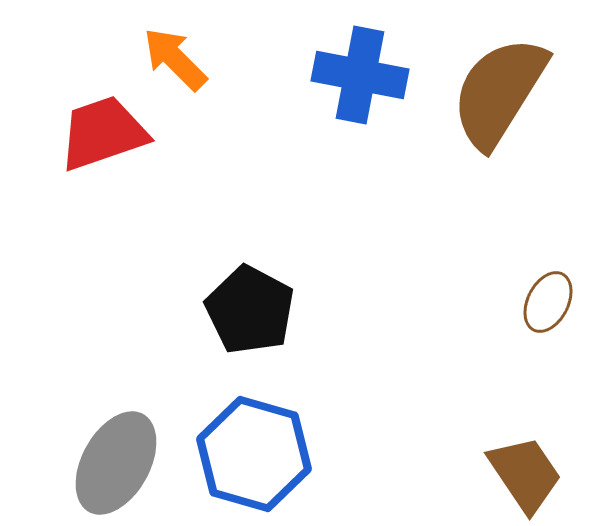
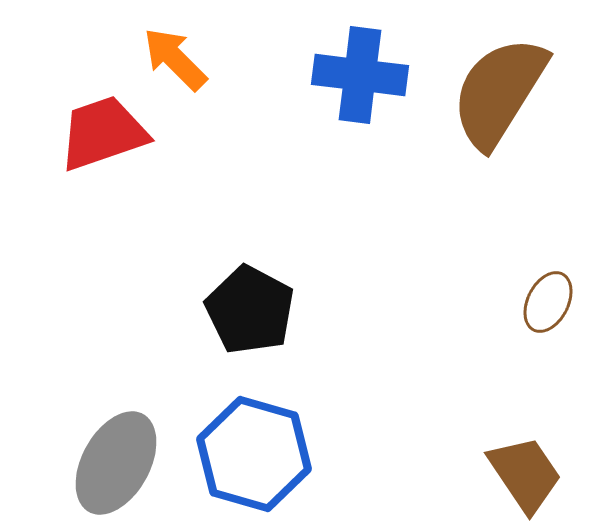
blue cross: rotated 4 degrees counterclockwise
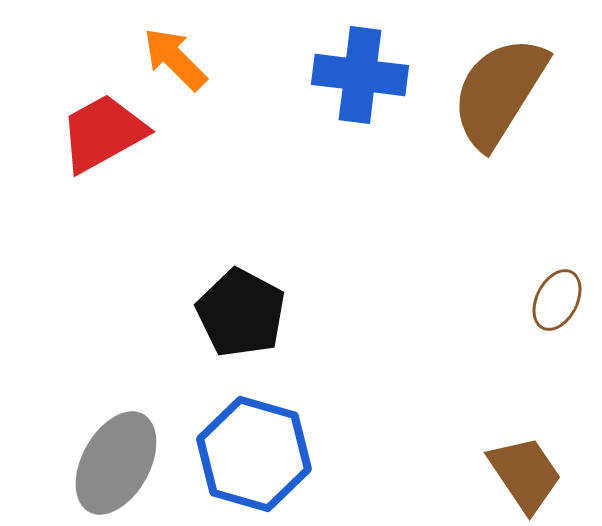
red trapezoid: rotated 10 degrees counterclockwise
brown ellipse: moved 9 px right, 2 px up
black pentagon: moved 9 px left, 3 px down
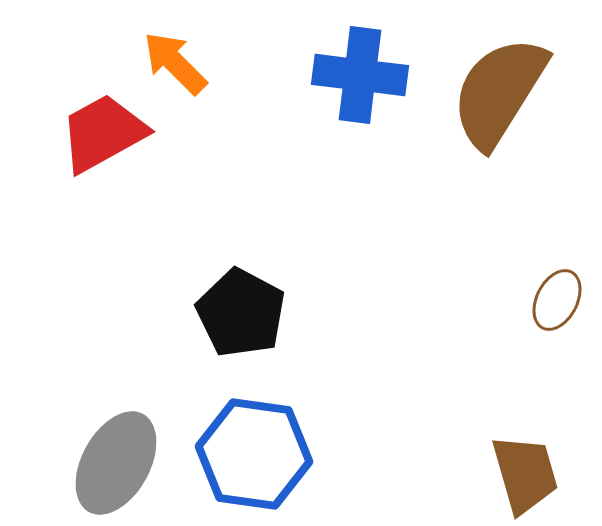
orange arrow: moved 4 px down
blue hexagon: rotated 8 degrees counterclockwise
brown trapezoid: rotated 18 degrees clockwise
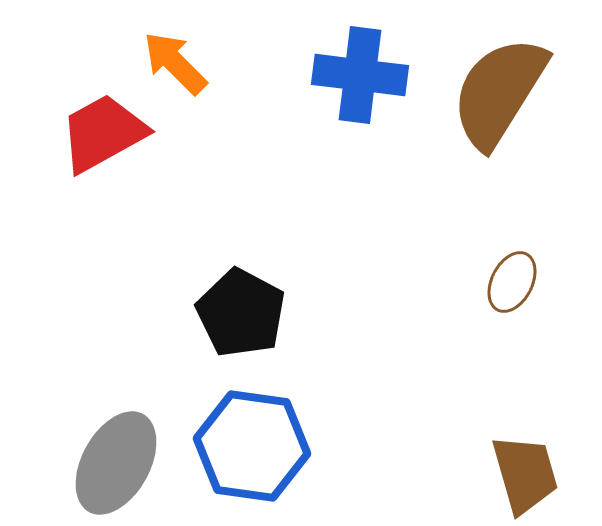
brown ellipse: moved 45 px left, 18 px up
blue hexagon: moved 2 px left, 8 px up
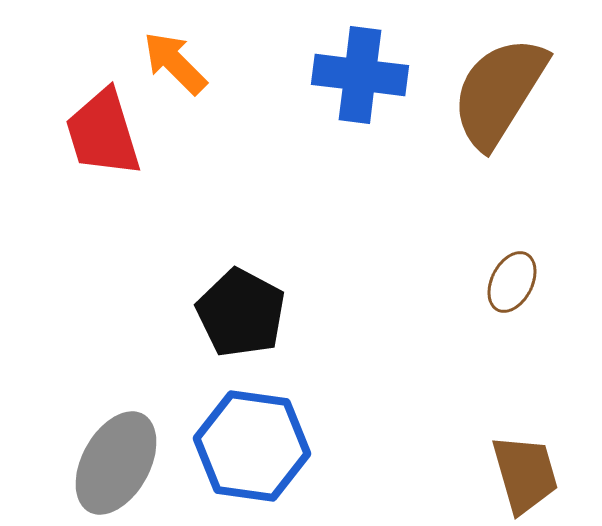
red trapezoid: rotated 78 degrees counterclockwise
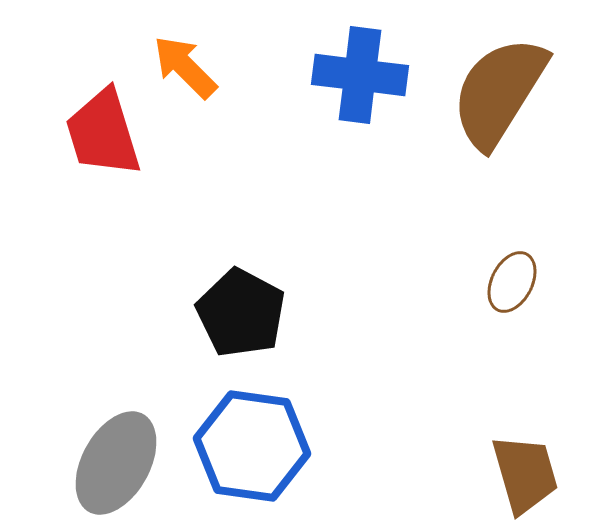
orange arrow: moved 10 px right, 4 px down
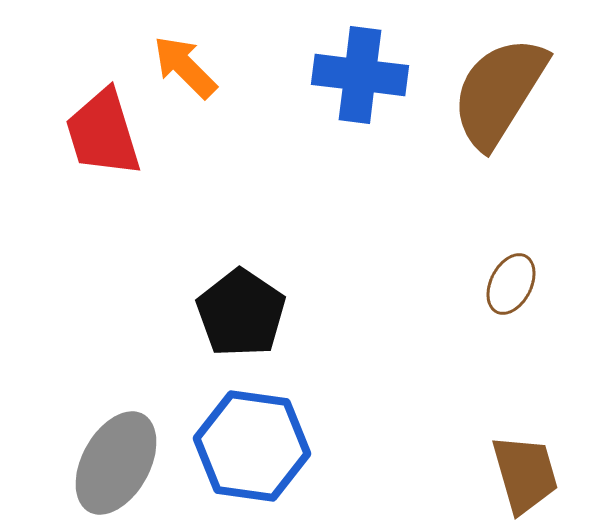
brown ellipse: moved 1 px left, 2 px down
black pentagon: rotated 6 degrees clockwise
